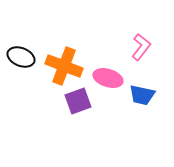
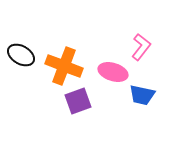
black ellipse: moved 2 px up; rotated 8 degrees clockwise
pink ellipse: moved 5 px right, 6 px up
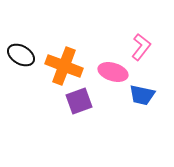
purple square: moved 1 px right
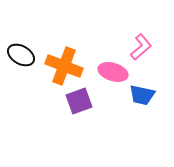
pink L-shape: rotated 12 degrees clockwise
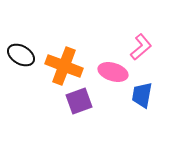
blue trapezoid: rotated 88 degrees clockwise
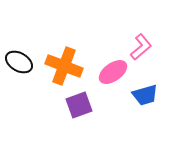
black ellipse: moved 2 px left, 7 px down
pink ellipse: rotated 52 degrees counterclockwise
blue trapezoid: moved 3 px right; rotated 116 degrees counterclockwise
purple square: moved 4 px down
